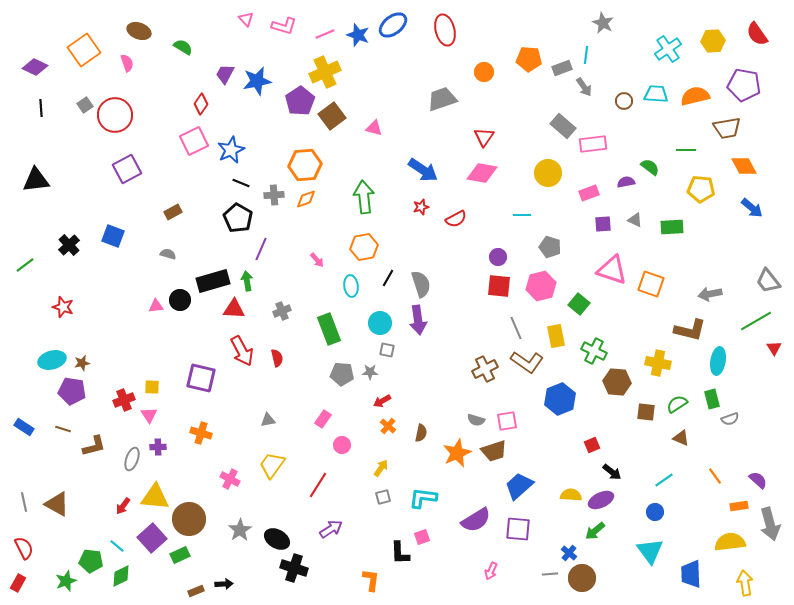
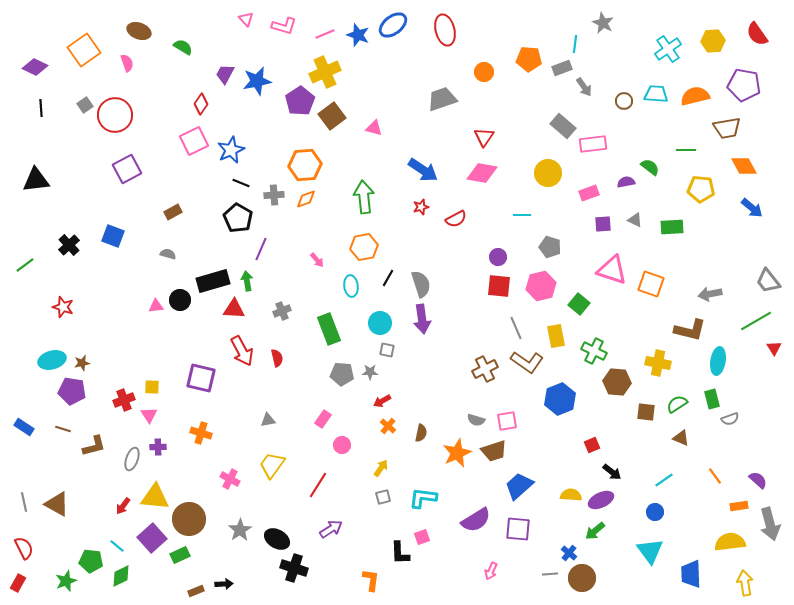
cyan line at (586, 55): moved 11 px left, 11 px up
purple arrow at (418, 320): moved 4 px right, 1 px up
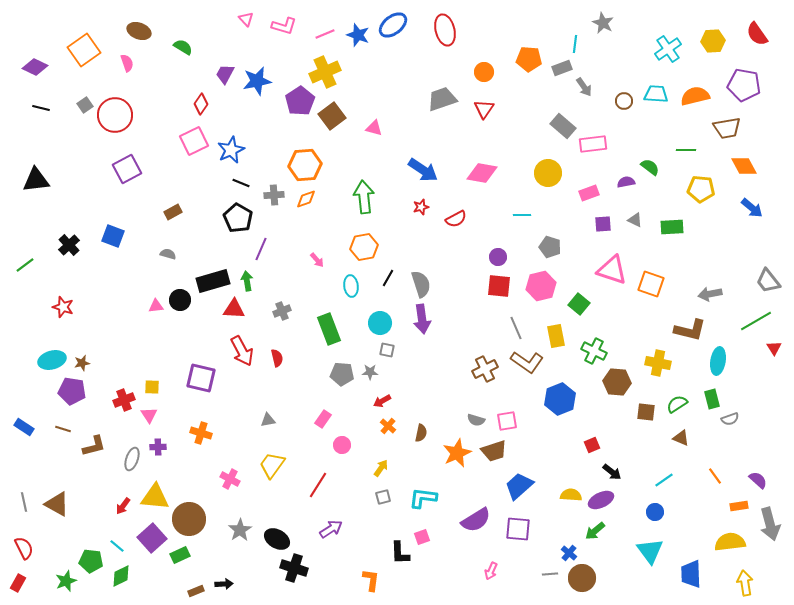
black line at (41, 108): rotated 72 degrees counterclockwise
red triangle at (484, 137): moved 28 px up
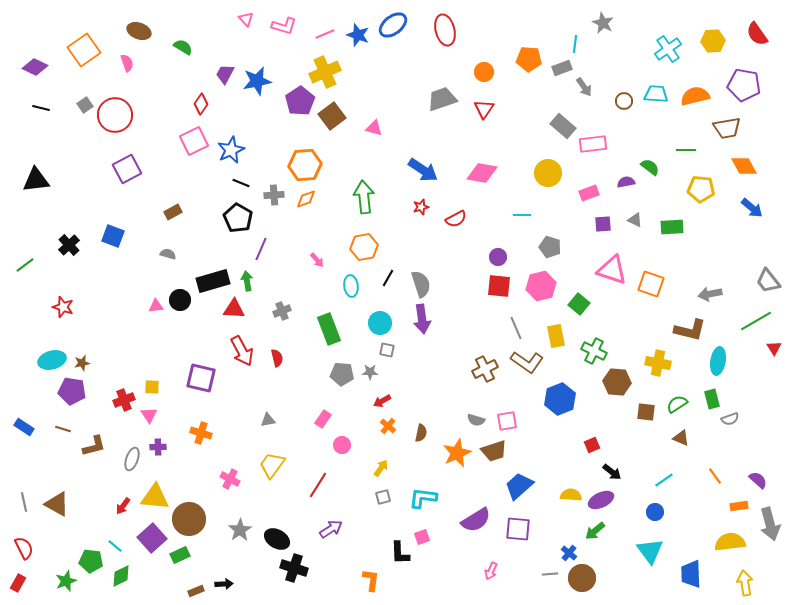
cyan line at (117, 546): moved 2 px left
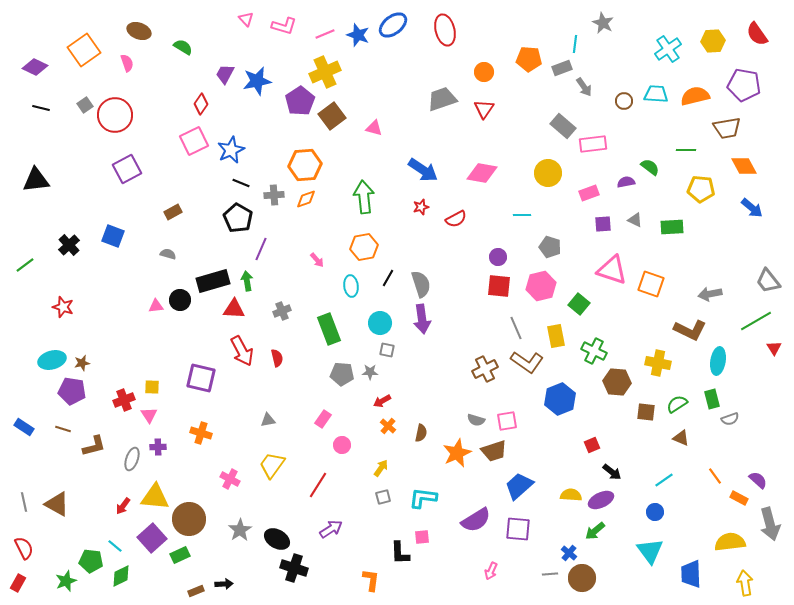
brown L-shape at (690, 330): rotated 12 degrees clockwise
orange rectangle at (739, 506): moved 8 px up; rotated 36 degrees clockwise
pink square at (422, 537): rotated 14 degrees clockwise
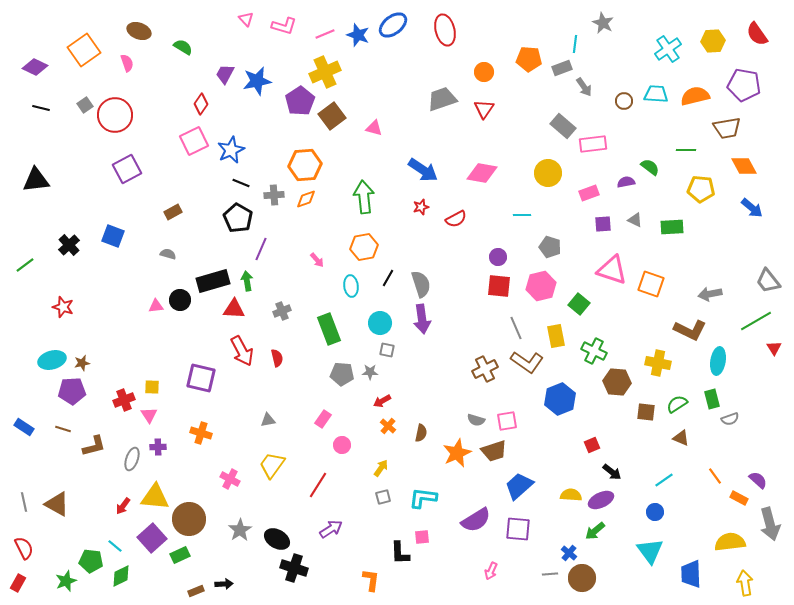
purple pentagon at (72, 391): rotated 12 degrees counterclockwise
